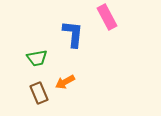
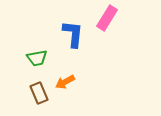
pink rectangle: moved 1 px down; rotated 60 degrees clockwise
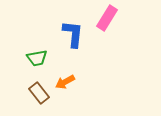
brown rectangle: rotated 15 degrees counterclockwise
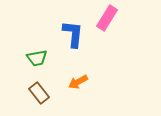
orange arrow: moved 13 px right
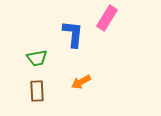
orange arrow: moved 3 px right
brown rectangle: moved 2 px left, 2 px up; rotated 35 degrees clockwise
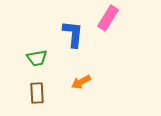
pink rectangle: moved 1 px right
brown rectangle: moved 2 px down
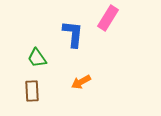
green trapezoid: rotated 65 degrees clockwise
brown rectangle: moved 5 px left, 2 px up
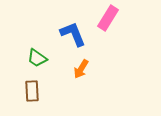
blue L-shape: rotated 28 degrees counterclockwise
green trapezoid: rotated 20 degrees counterclockwise
orange arrow: moved 13 px up; rotated 30 degrees counterclockwise
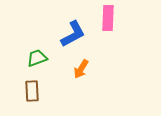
pink rectangle: rotated 30 degrees counterclockwise
blue L-shape: rotated 84 degrees clockwise
green trapezoid: rotated 125 degrees clockwise
